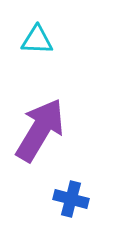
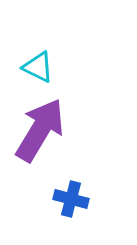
cyan triangle: moved 1 px right, 27 px down; rotated 24 degrees clockwise
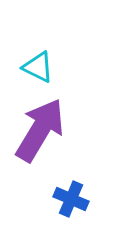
blue cross: rotated 8 degrees clockwise
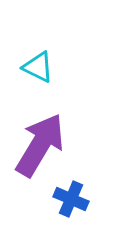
purple arrow: moved 15 px down
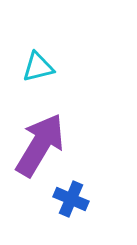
cyan triangle: rotated 40 degrees counterclockwise
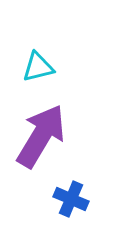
purple arrow: moved 1 px right, 9 px up
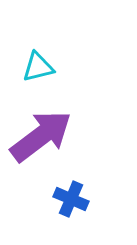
purple arrow: rotated 22 degrees clockwise
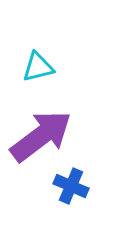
blue cross: moved 13 px up
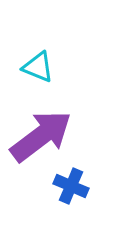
cyan triangle: rotated 36 degrees clockwise
